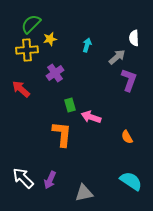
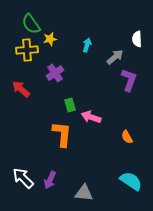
green semicircle: rotated 80 degrees counterclockwise
white semicircle: moved 3 px right, 1 px down
gray arrow: moved 2 px left
gray triangle: rotated 18 degrees clockwise
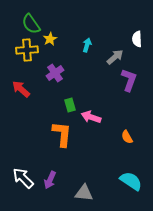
yellow star: rotated 16 degrees counterclockwise
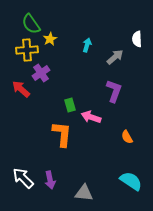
purple cross: moved 14 px left
purple L-shape: moved 15 px left, 11 px down
purple arrow: rotated 36 degrees counterclockwise
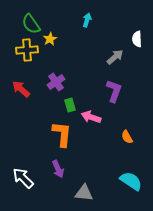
cyan arrow: moved 25 px up
purple cross: moved 15 px right, 9 px down
purple arrow: moved 8 px right, 11 px up; rotated 12 degrees counterclockwise
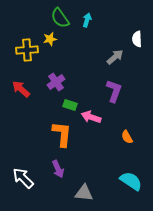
green semicircle: moved 29 px right, 6 px up
yellow star: rotated 16 degrees clockwise
green rectangle: rotated 56 degrees counterclockwise
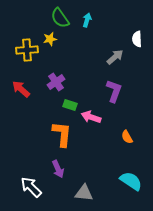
white arrow: moved 8 px right, 9 px down
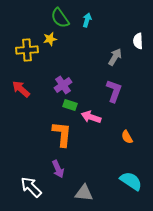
white semicircle: moved 1 px right, 2 px down
gray arrow: rotated 18 degrees counterclockwise
purple cross: moved 7 px right, 3 px down
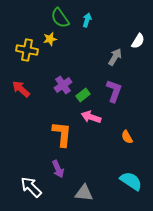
white semicircle: rotated 147 degrees counterclockwise
yellow cross: rotated 15 degrees clockwise
green rectangle: moved 13 px right, 10 px up; rotated 56 degrees counterclockwise
